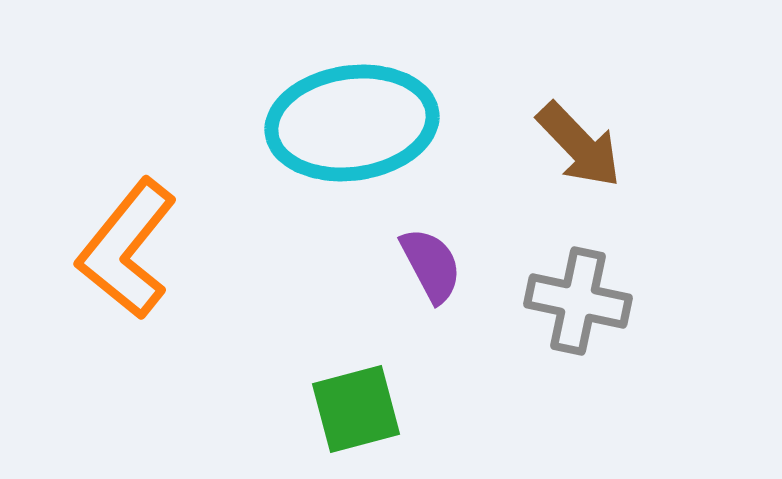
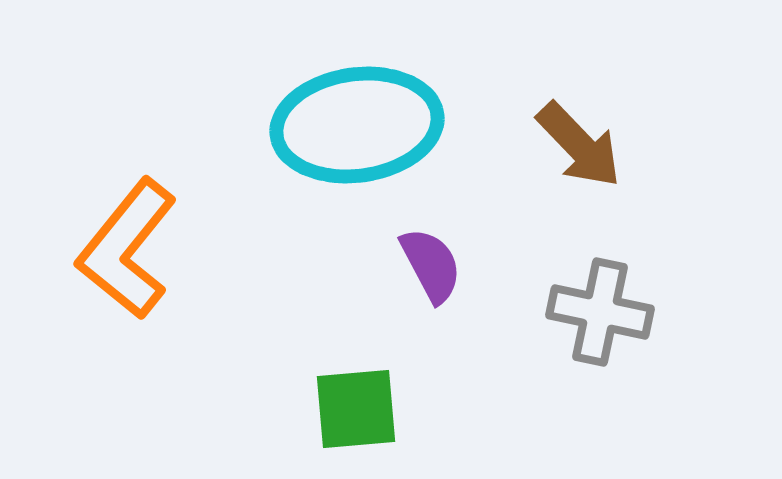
cyan ellipse: moved 5 px right, 2 px down
gray cross: moved 22 px right, 11 px down
green square: rotated 10 degrees clockwise
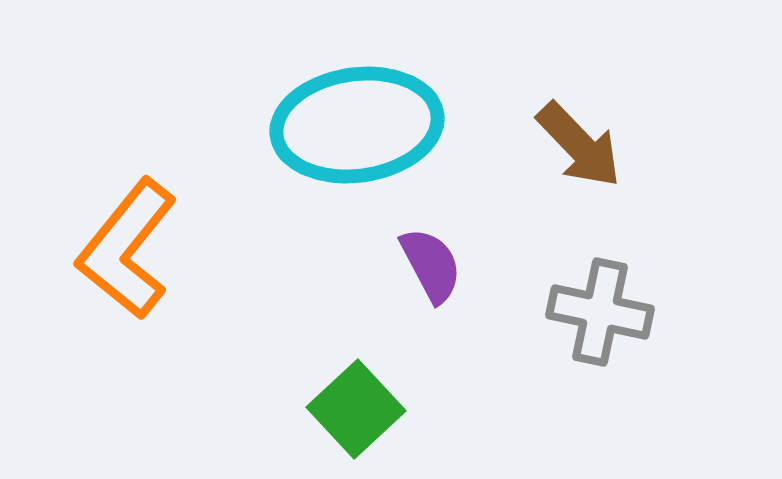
green square: rotated 38 degrees counterclockwise
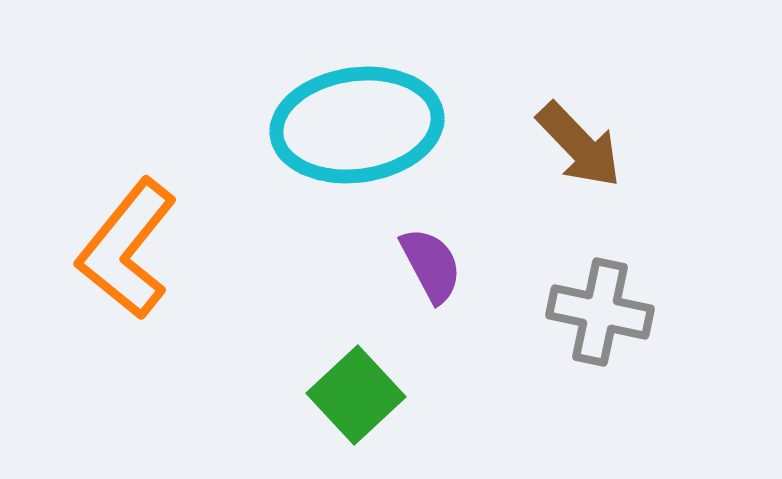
green square: moved 14 px up
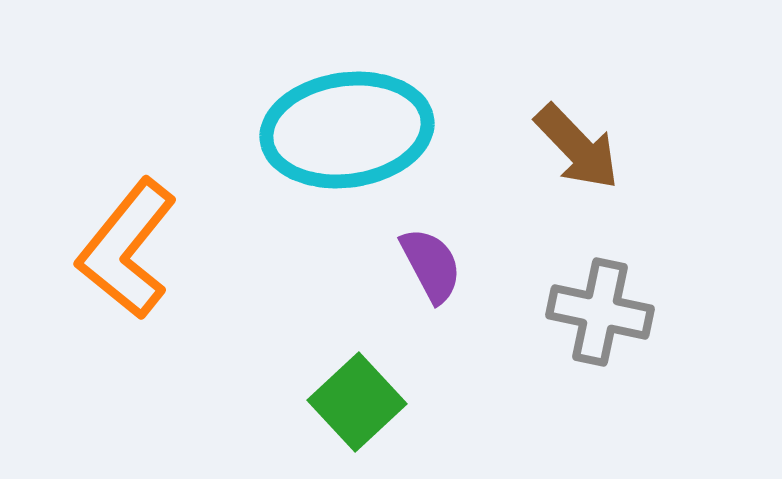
cyan ellipse: moved 10 px left, 5 px down
brown arrow: moved 2 px left, 2 px down
green square: moved 1 px right, 7 px down
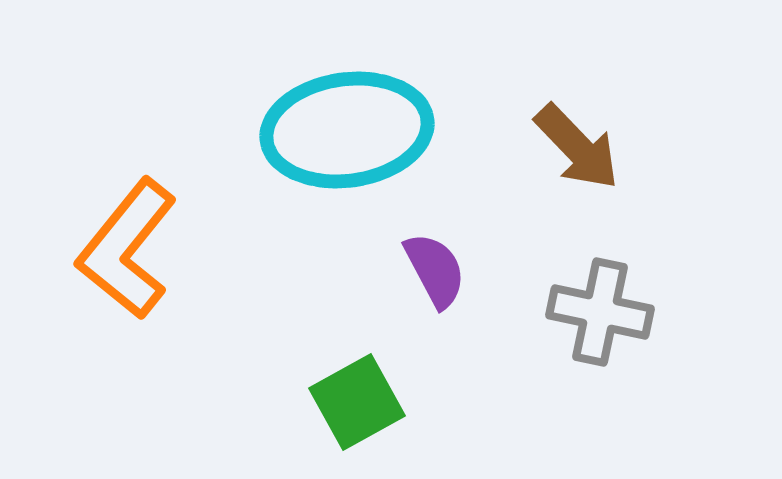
purple semicircle: moved 4 px right, 5 px down
green square: rotated 14 degrees clockwise
